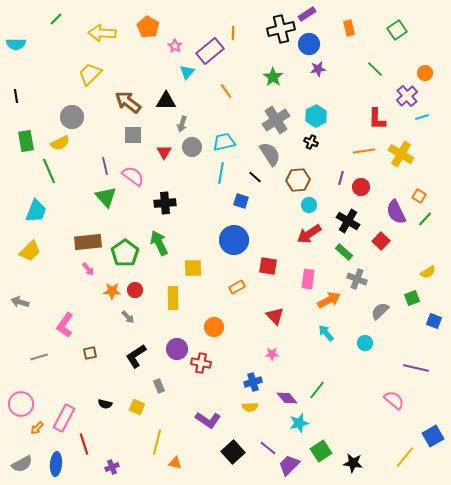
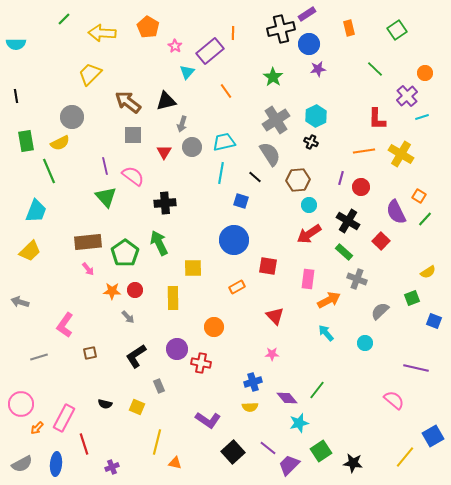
green line at (56, 19): moved 8 px right
black triangle at (166, 101): rotated 15 degrees counterclockwise
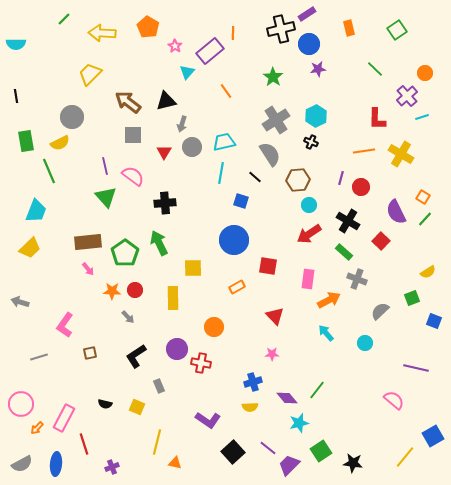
orange square at (419, 196): moved 4 px right, 1 px down
yellow trapezoid at (30, 251): moved 3 px up
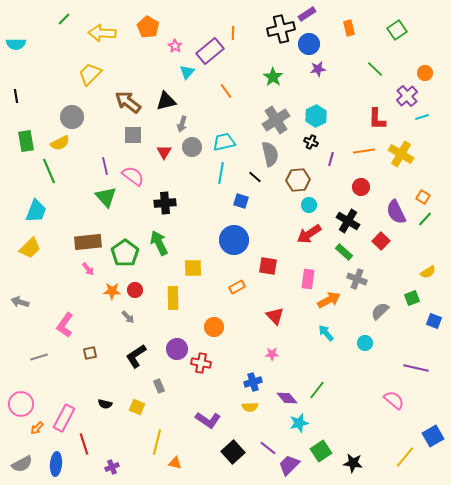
gray semicircle at (270, 154): rotated 20 degrees clockwise
purple line at (341, 178): moved 10 px left, 19 px up
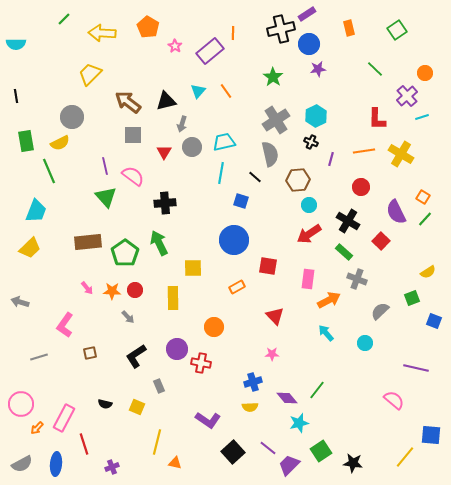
cyan triangle at (187, 72): moved 11 px right, 19 px down
pink arrow at (88, 269): moved 1 px left, 19 px down
blue square at (433, 436): moved 2 px left, 1 px up; rotated 35 degrees clockwise
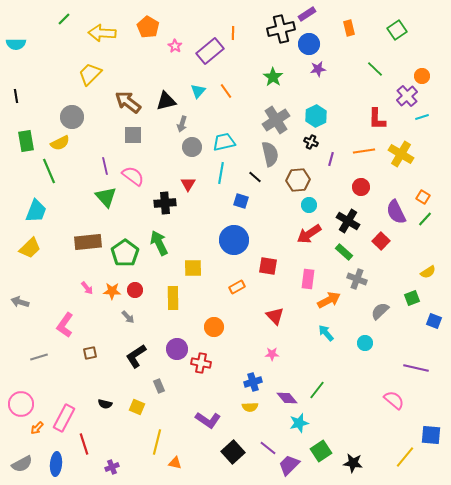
orange circle at (425, 73): moved 3 px left, 3 px down
red triangle at (164, 152): moved 24 px right, 32 px down
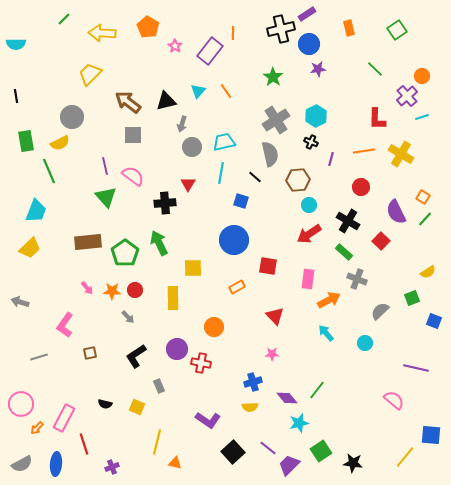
purple rectangle at (210, 51): rotated 12 degrees counterclockwise
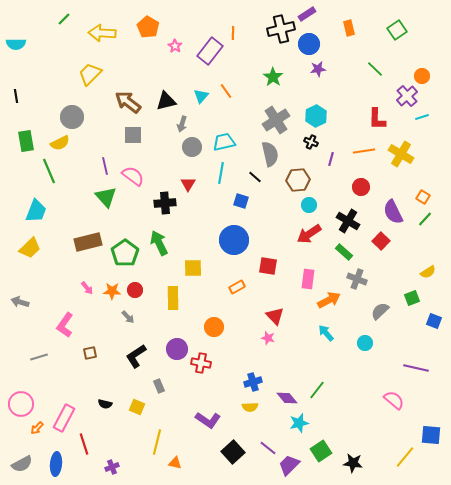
cyan triangle at (198, 91): moved 3 px right, 5 px down
purple semicircle at (396, 212): moved 3 px left
brown rectangle at (88, 242): rotated 8 degrees counterclockwise
pink star at (272, 354): moved 4 px left, 16 px up; rotated 16 degrees clockwise
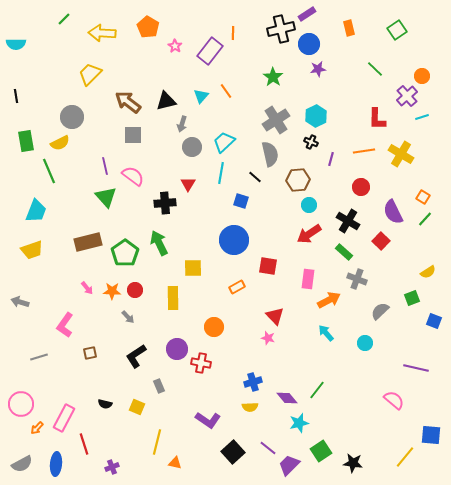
cyan trapezoid at (224, 142): rotated 30 degrees counterclockwise
yellow trapezoid at (30, 248): moved 2 px right, 2 px down; rotated 25 degrees clockwise
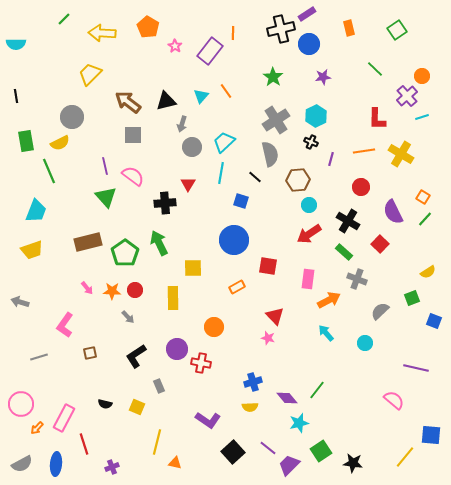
purple star at (318, 69): moved 5 px right, 8 px down
red square at (381, 241): moved 1 px left, 3 px down
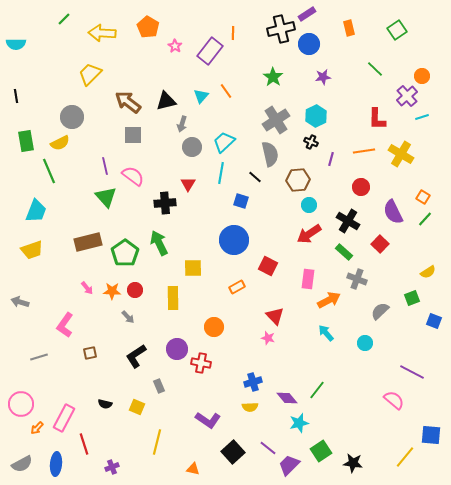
red square at (268, 266): rotated 18 degrees clockwise
purple line at (416, 368): moved 4 px left, 4 px down; rotated 15 degrees clockwise
orange triangle at (175, 463): moved 18 px right, 6 px down
